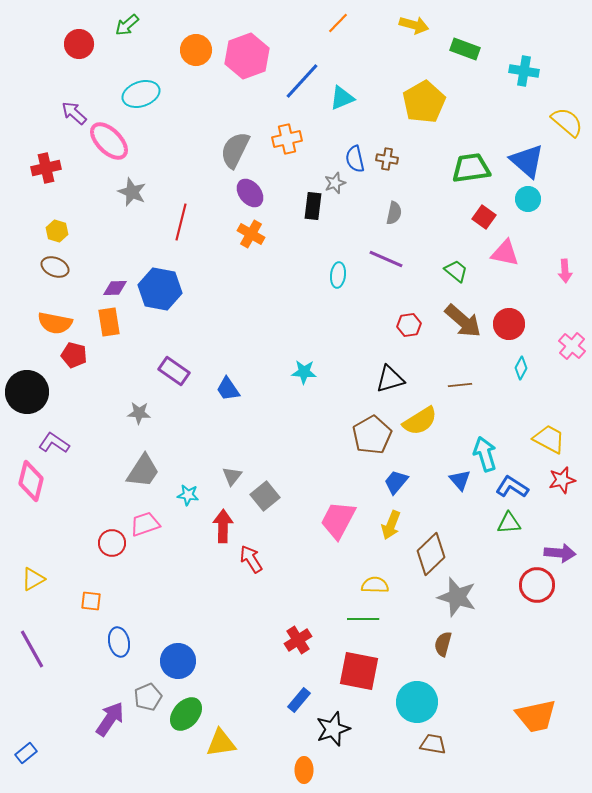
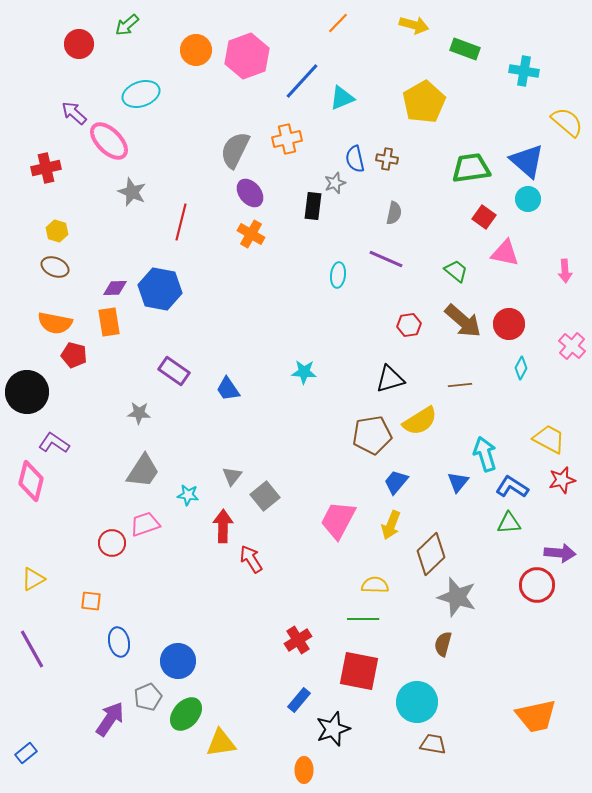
brown pentagon at (372, 435): rotated 21 degrees clockwise
blue triangle at (460, 480): moved 2 px left, 2 px down; rotated 20 degrees clockwise
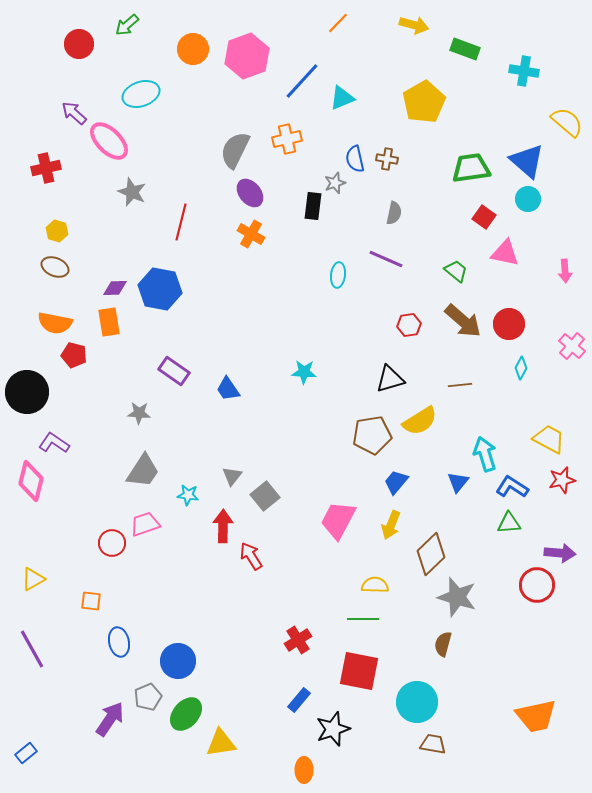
orange circle at (196, 50): moved 3 px left, 1 px up
red arrow at (251, 559): moved 3 px up
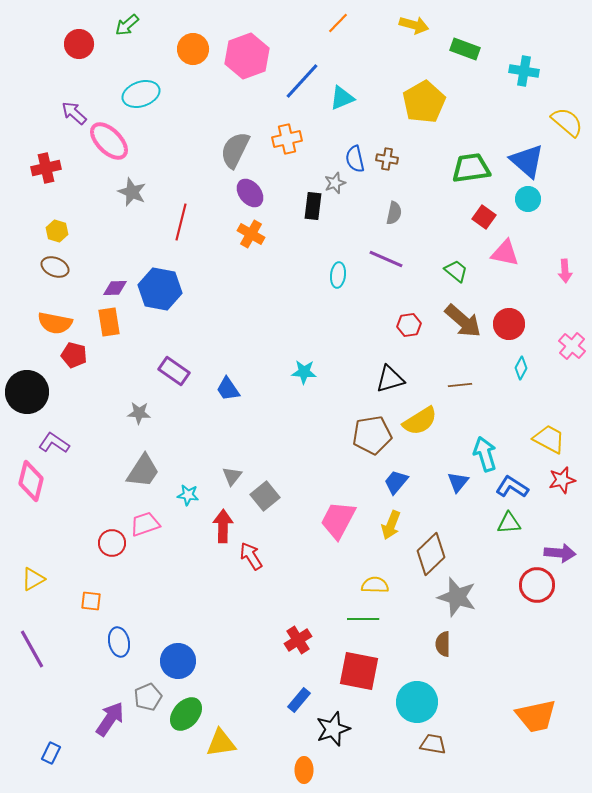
brown semicircle at (443, 644): rotated 15 degrees counterclockwise
blue rectangle at (26, 753): moved 25 px right; rotated 25 degrees counterclockwise
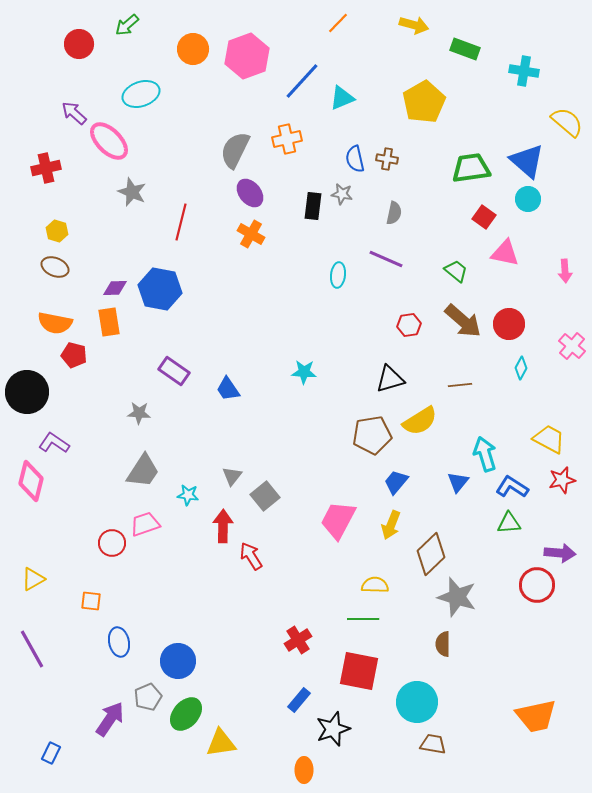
gray star at (335, 183): moved 7 px right, 11 px down; rotated 30 degrees clockwise
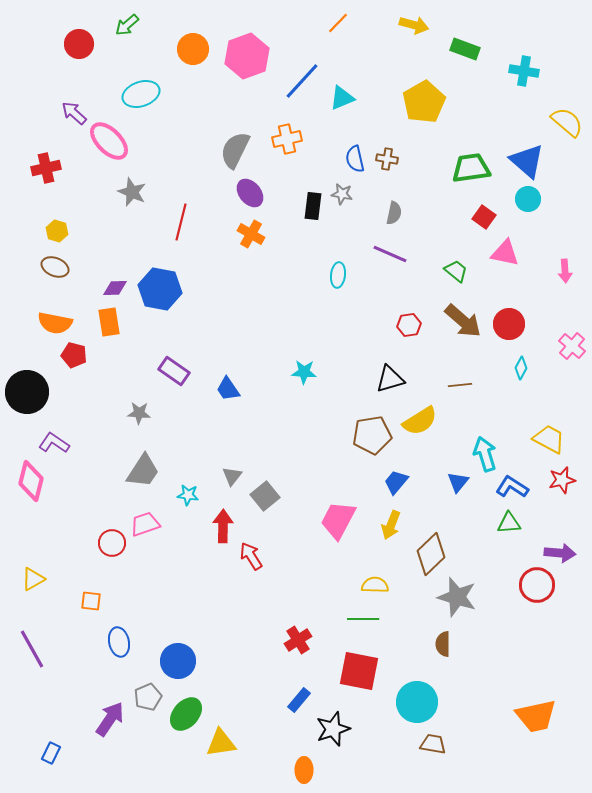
purple line at (386, 259): moved 4 px right, 5 px up
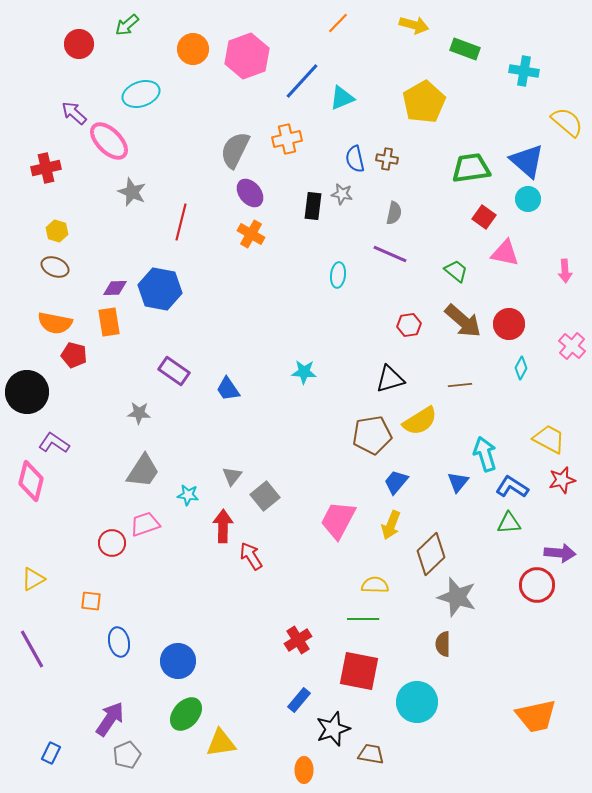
gray pentagon at (148, 697): moved 21 px left, 58 px down
brown trapezoid at (433, 744): moved 62 px left, 10 px down
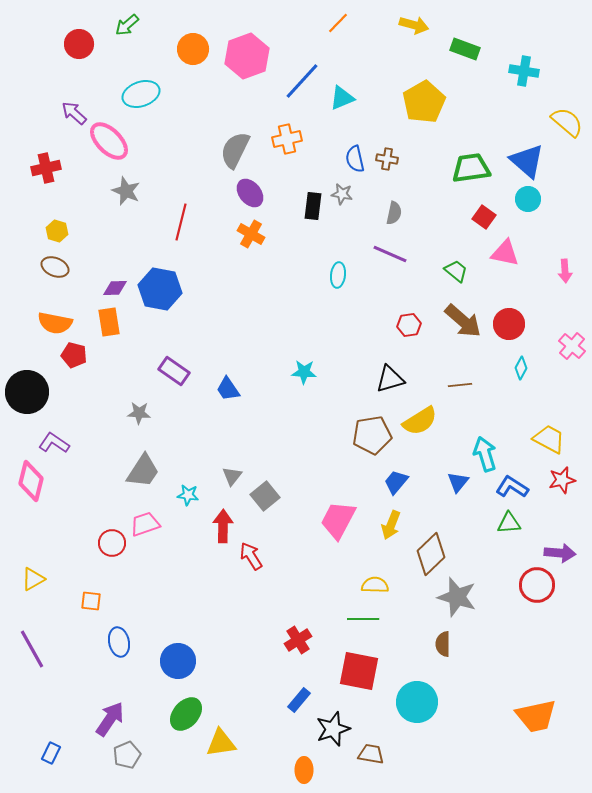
gray star at (132, 192): moved 6 px left, 1 px up
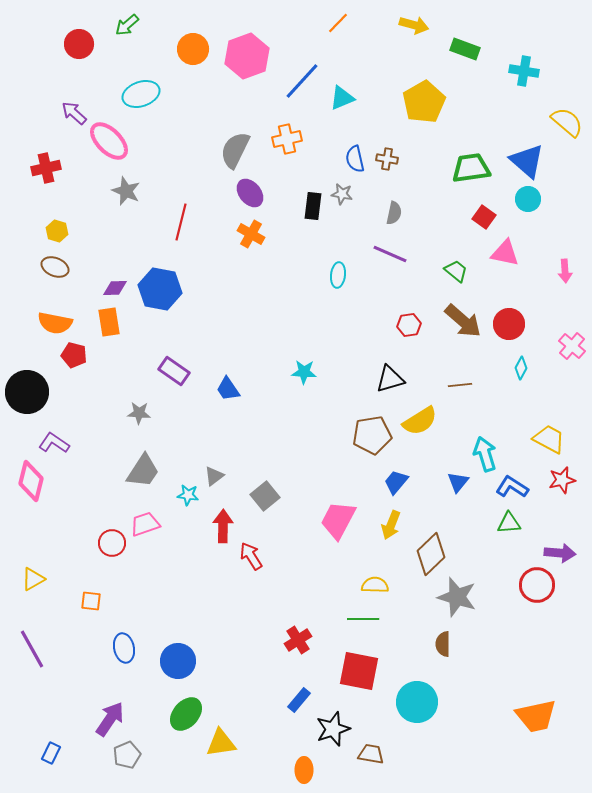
gray triangle at (232, 476): moved 18 px left; rotated 15 degrees clockwise
blue ellipse at (119, 642): moved 5 px right, 6 px down
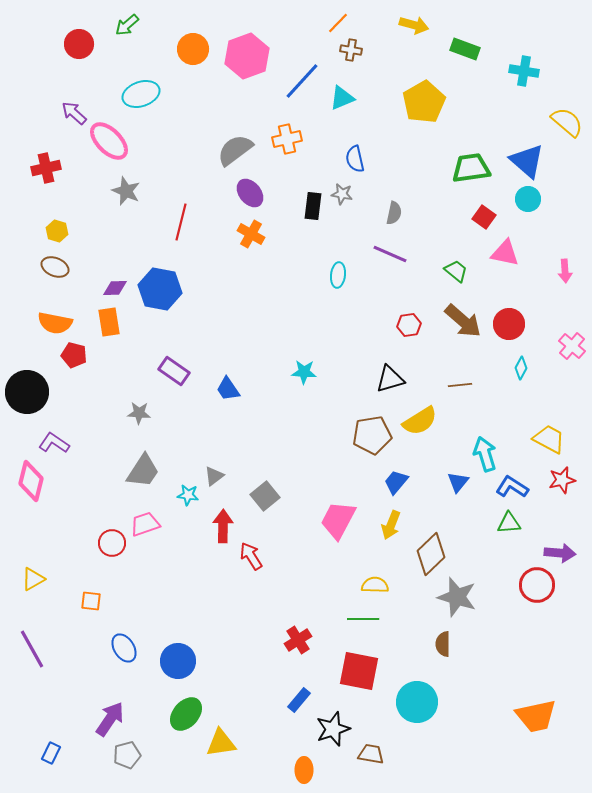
gray semicircle at (235, 150): rotated 27 degrees clockwise
brown cross at (387, 159): moved 36 px left, 109 px up
blue ellipse at (124, 648): rotated 20 degrees counterclockwise
gray pentagon at (127, 755): rotated 8 degrees clockwise
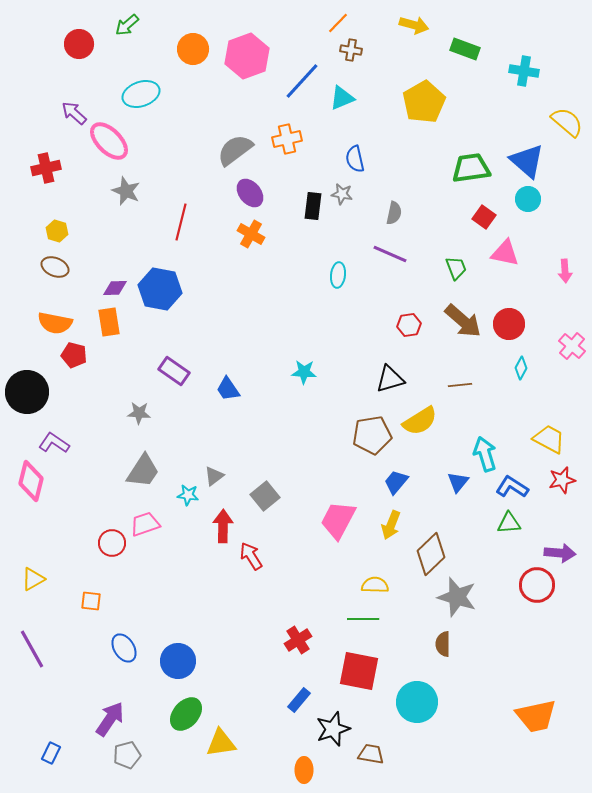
green trapezoid at (456, 271): moved 3 px up; rotated 30 degrees clockwise
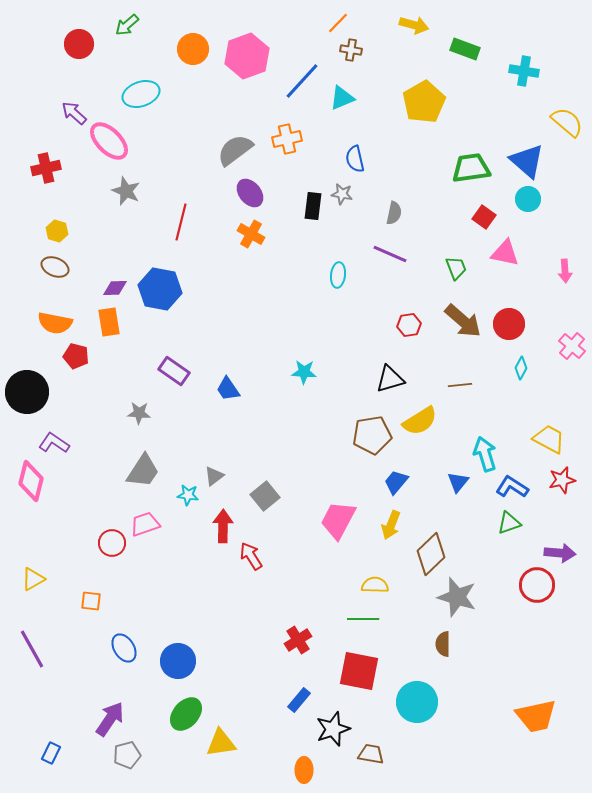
red pentagon at (74, 355): moved 2 px right, 1 px down
green triangle at (509, 523): rotated 15 degrees counterclockwise
